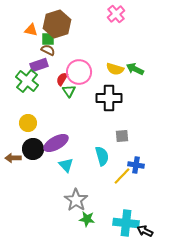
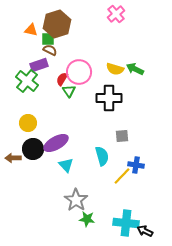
brown semicircle: moved 2 px right
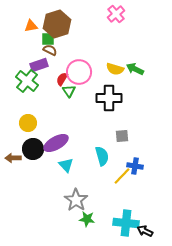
orange triangle: moved 4 px up; rotated 24 degrees counterclockwise
blue cross: moved 1 px left, 1 px down
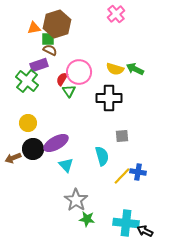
orange triangle: moved 3 px right, 2 px down
brown arrow: rotated 21 degrees counterclockwise
blue cross: moved 3 px right, 6 px down
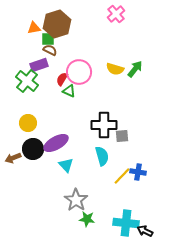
green arrow: rotated 102 degrees clockwise
green triangle: rotated 32 degrees counterclockwise
black cross: moved 5 px left, 27 px down
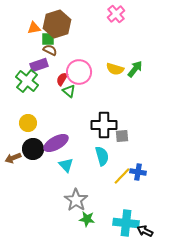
green triangle: rotated 16 degrees clockwise
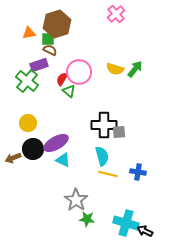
orange triangle: moved 5 px left, 5 px down
gray square: moved 3 px left, 4 px up
cyan triangle: moved 3 px left, 5 px up; rotated 21 degrees counterclockwise
yellow line: moved 14 px left, 2 px up; rotated 60 degrees clockwise
cyan cross: rotated 10 degrees clockwise
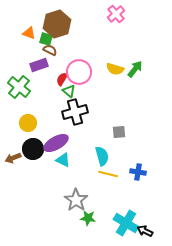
orange triangle: rotated 32 degrees clockwise
green square: moved 2 px left; rotated 16 degrees clockwise
green cross: moved 8 px left, 6 px down
black cross: moved 29 px left, 13 px up; rotated 15 degrees counterclockwise
green star: moved 1 px right, 1 px up
cyan cross: rotated 15 degrees clockwise
